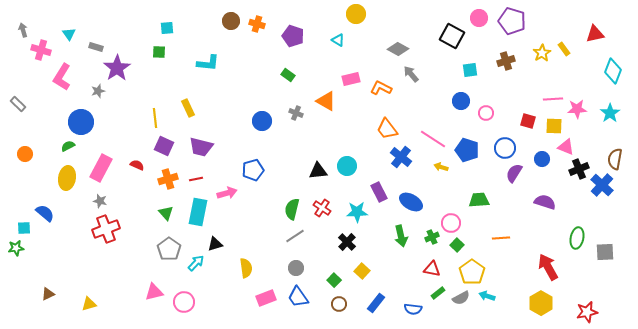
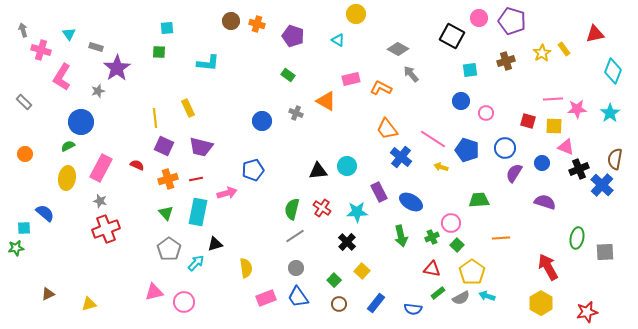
gray rectangle at (18, 104): moved 6 px right, 2 px up
blue circle at (542, 159): moved 4 px down
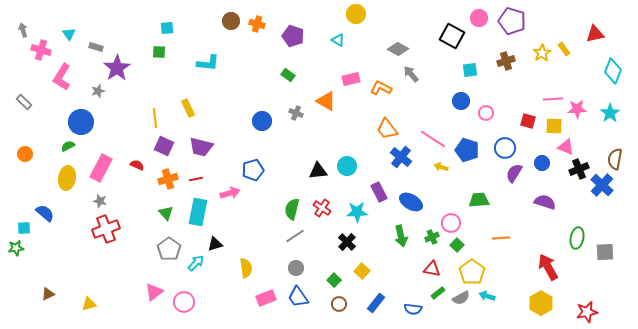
pink arrow at (227, 193): moved 3 px right
pink triangle at (154, 292): rotated 24 degrees counterclockwise
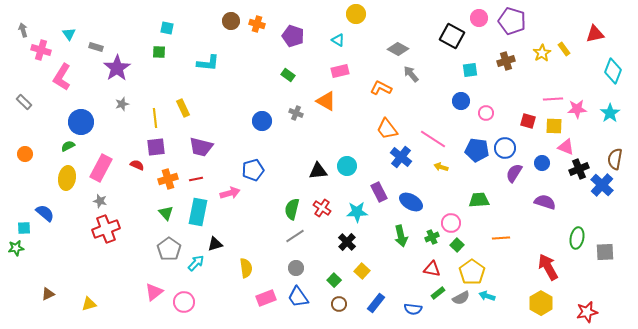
cyan square at (167, 28): rotated 16 degrees clockwise
pink rectangle at (351, 79): moved 11 px left, 8 px up
gray star at (98, 91): moved 24 px right, 13 px down
yellow rectangle at (188, 108): moved 5 px left
purple square at (164, 146): moved 8 px left, 1 px down; rotated 30 degrees counterclockwise
blue pentagon at (467, 150): moved 10 px right; rotated 10 degrees counterclockwise
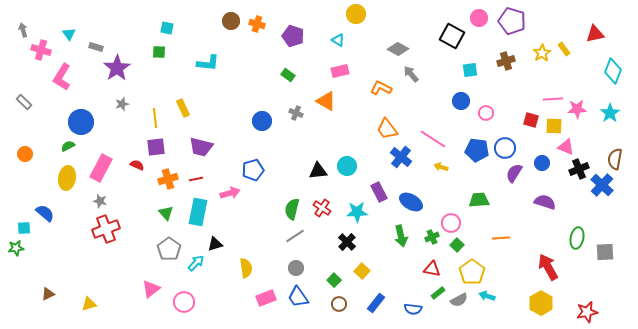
red square at (528, 121): moved 3 px right, 1 px up
pink triangle at (154, 292): moved 3 px left, 3 px up
gray semicircle at (461, 298): moved 2 px left, 2 px down
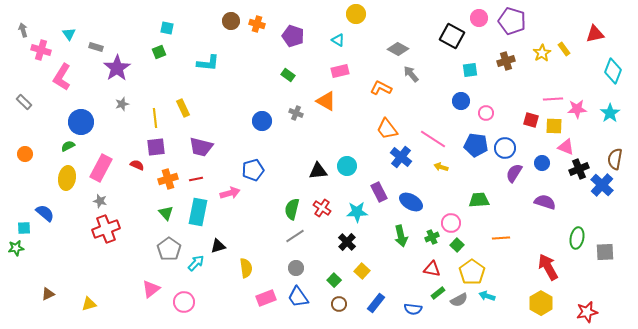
green square at (159, 52): rotated 24 degrees counterclockwise
blue pentagon at (477, 150): moved 1 px left, 5 px up
black triangle at (215, 244): moved 3 px right, 2 px down
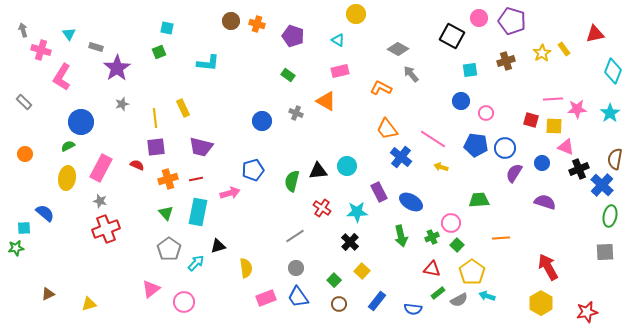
green semicircle at (292, 209): moved 28 px up
green ellipse at (577, 238): moved 33 px right, 22 px up
black cross at (347, 242): moved 3 px right
blue rectangle at (376, 303): moved 1 px right, 2 px up
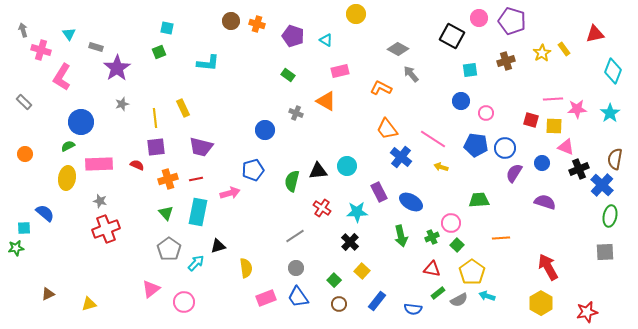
cyan triangle at (338, 40): moved 12 px left
blue circle at (262, 121): moved 3 px right, 9 px down
pink rectangle at (101, 168): moved 2 px left, 4 px up; rotated 60 degrees clockwise
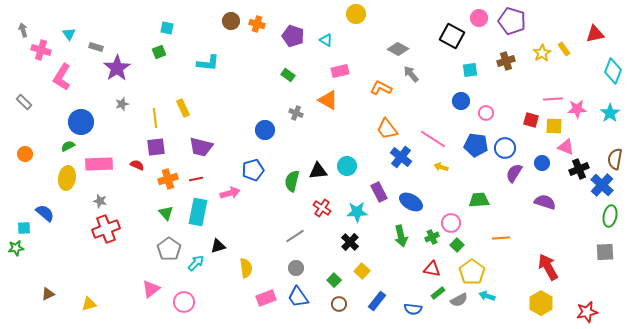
orange triangle at (326, 101): moved 2 px right, 1 px up
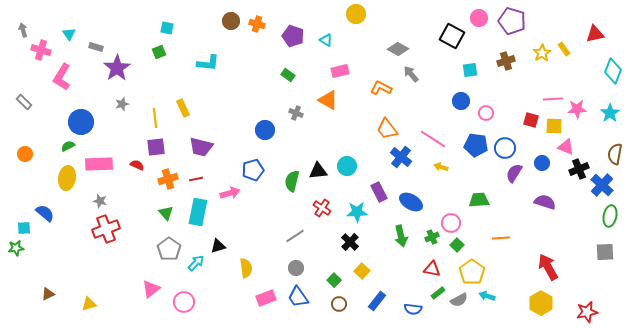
brown semicircle at (615, 159): moved 5 px up
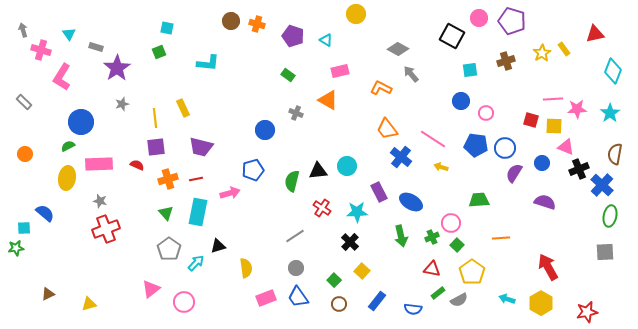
cyan arrow at (487, 296): moved 20 px right, 3 px down
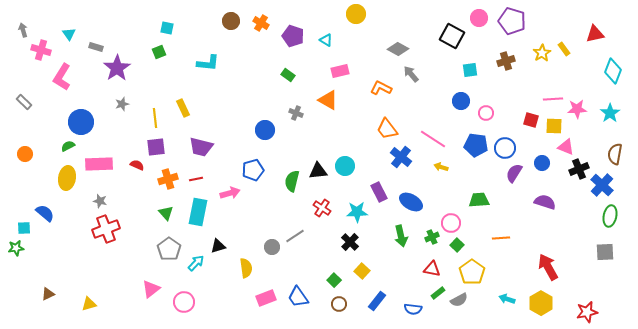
orange cross at (257, 24): moved 4 px right, 1 px up; rotated 14 degrees clockwise
cyan circle at (347, 166): moved 2 px left
gray circle at (296, 268): moved 24 px left, 21 px up
